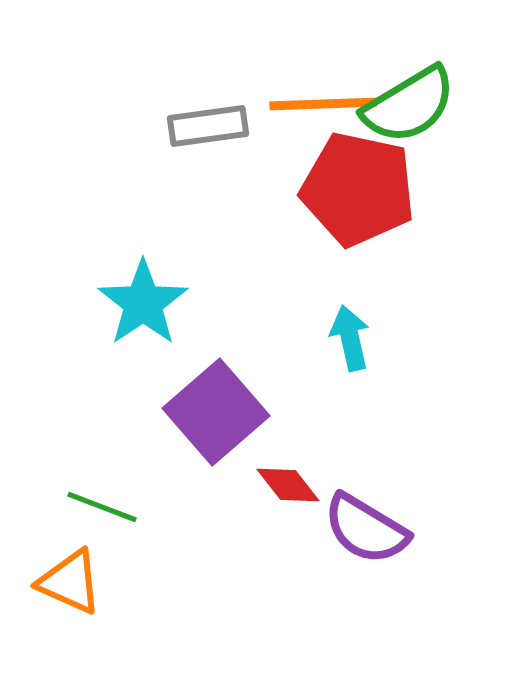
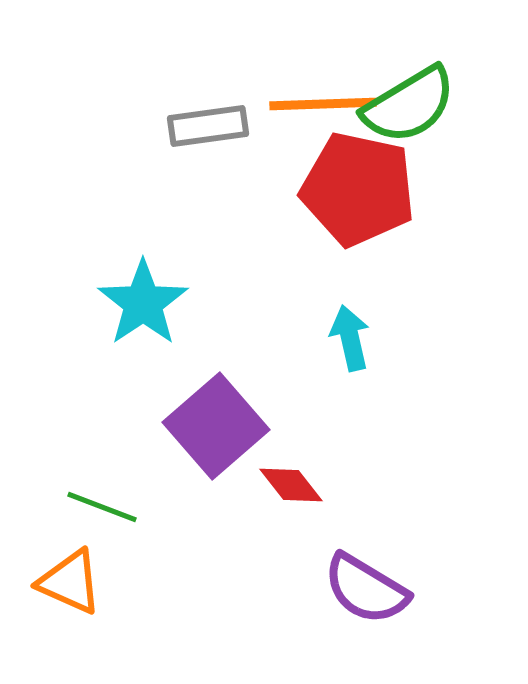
purple square: moved 14 px down
red diamond: moved 3 px right
purple semicircle: moved 60 px down
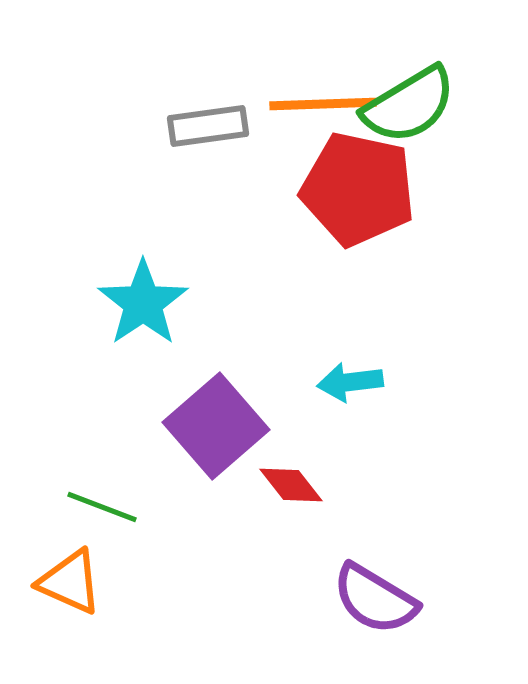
cyan arrow: moved 44 px down; rotated 84 degrees counterclockwise
purple semicircle: moved 9 px right, 10 px down
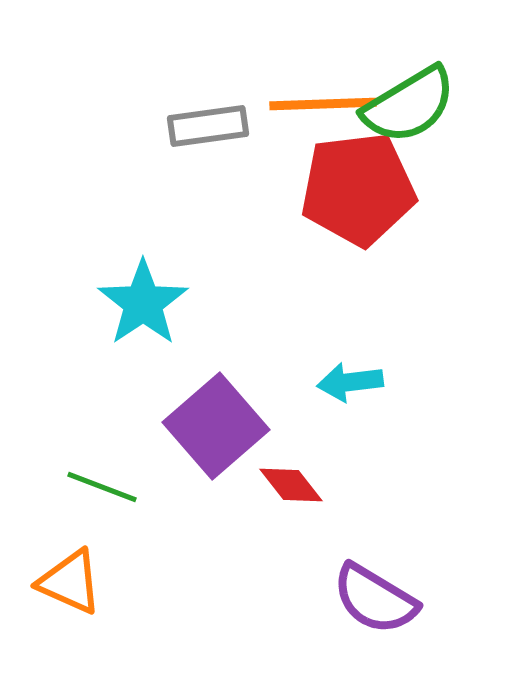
red pentagon: rotated 19 degrees counterclockwise
green line: moved 20 px up
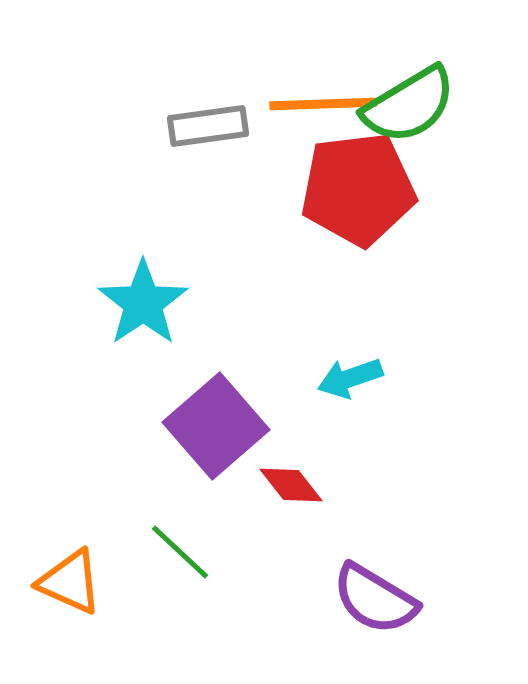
cyan arrow: moved 4 px up; rotated 12 degrees counterclockwise
green line: moved 78 px right, 65 px down; rotated 22 degrees clockwise
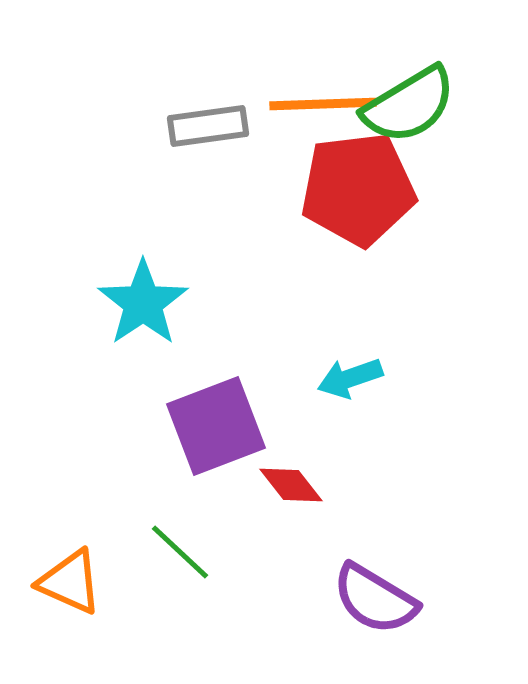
purple square: rotated 20 degrees clockwise
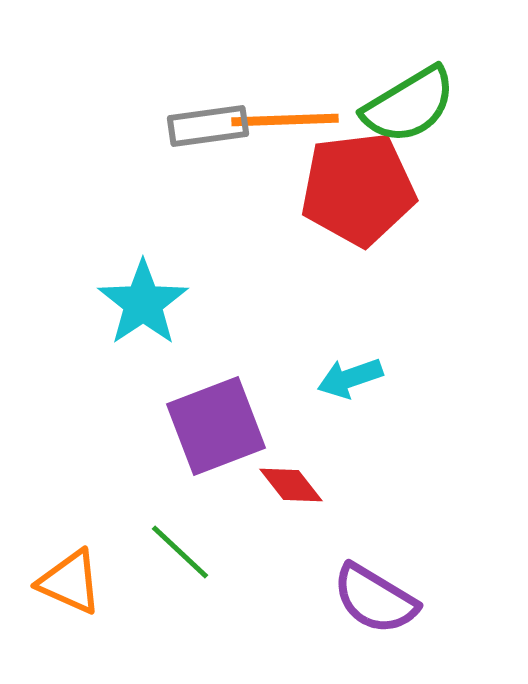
orange line: moved 38 px left, 16 px down
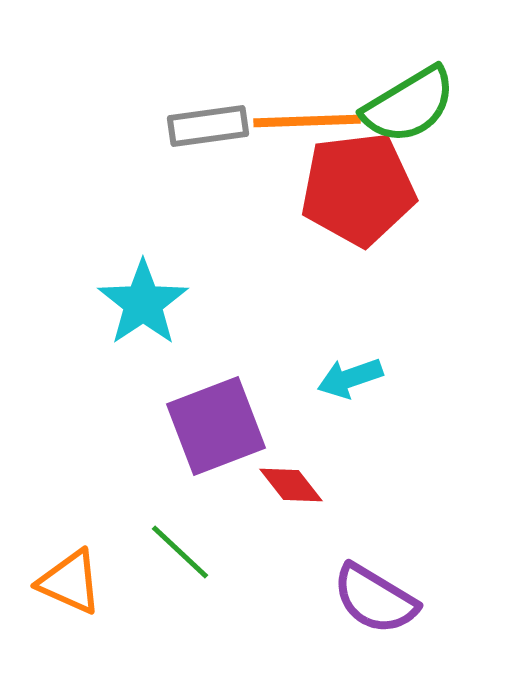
orange line: moved 22 px right, 1 px down
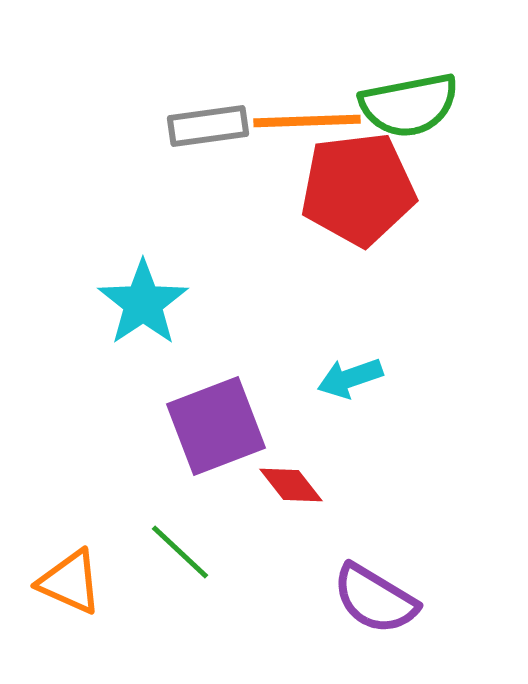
green semicircle: rotated 20 degrees clockwise
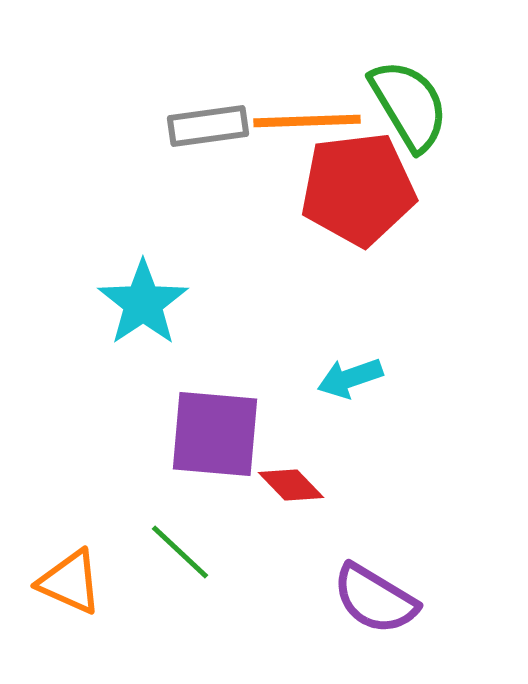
green semicircle: rotated 110 degrees counterclockwise
purple square: moved 1 px left, 8 px down; rotated 26 degrees clockwise
red diamond: rotated 6 degrees counterclockwise
